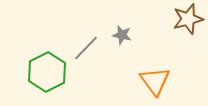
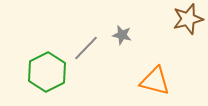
orange triangle: rotated 40 degrees counterclockwise
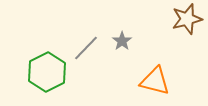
brown star: moved 1 px left
gray star: moved 6 px down; rotated 24 degrees clockwise
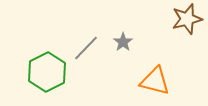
gray star: moved 1 px right, 1 px down
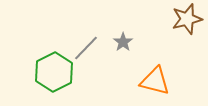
green hexagon: moved 7 px right
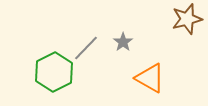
orange triangle: moved 5 px left, 3 px up; rotated 16 degrees clockwise
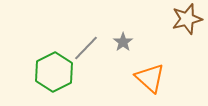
orange triangle: rotated 12 degrees clockwise
